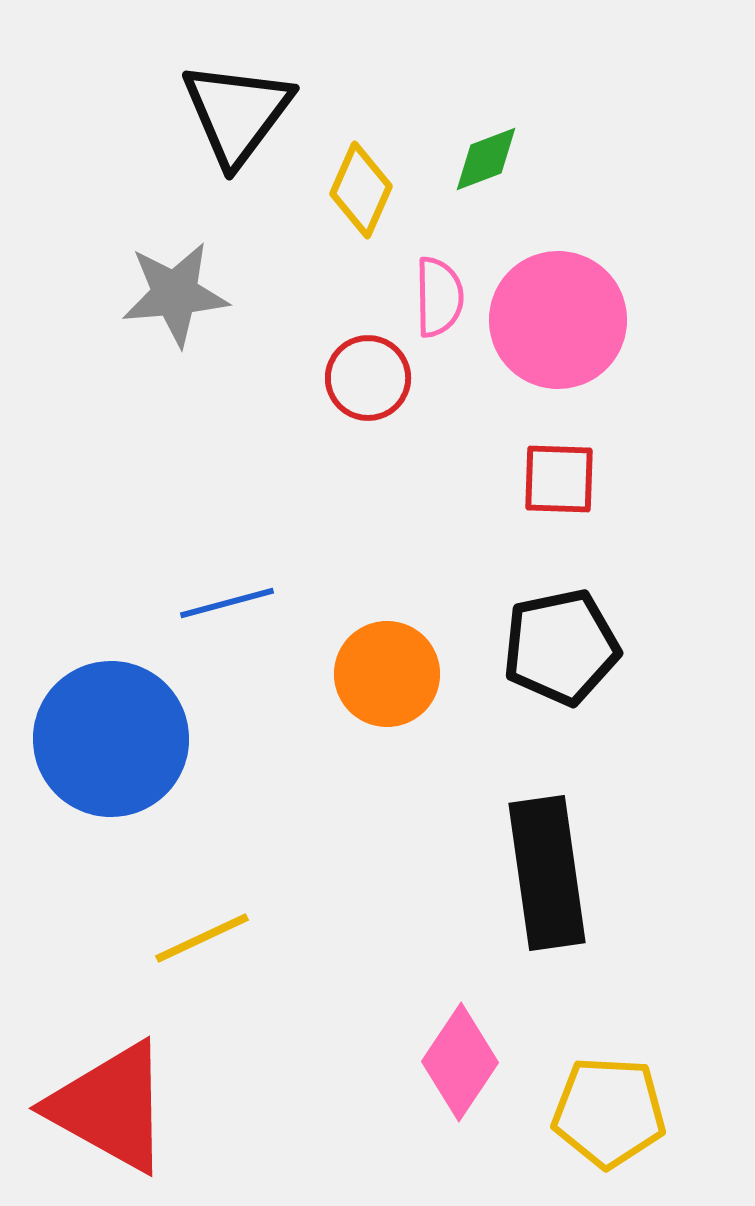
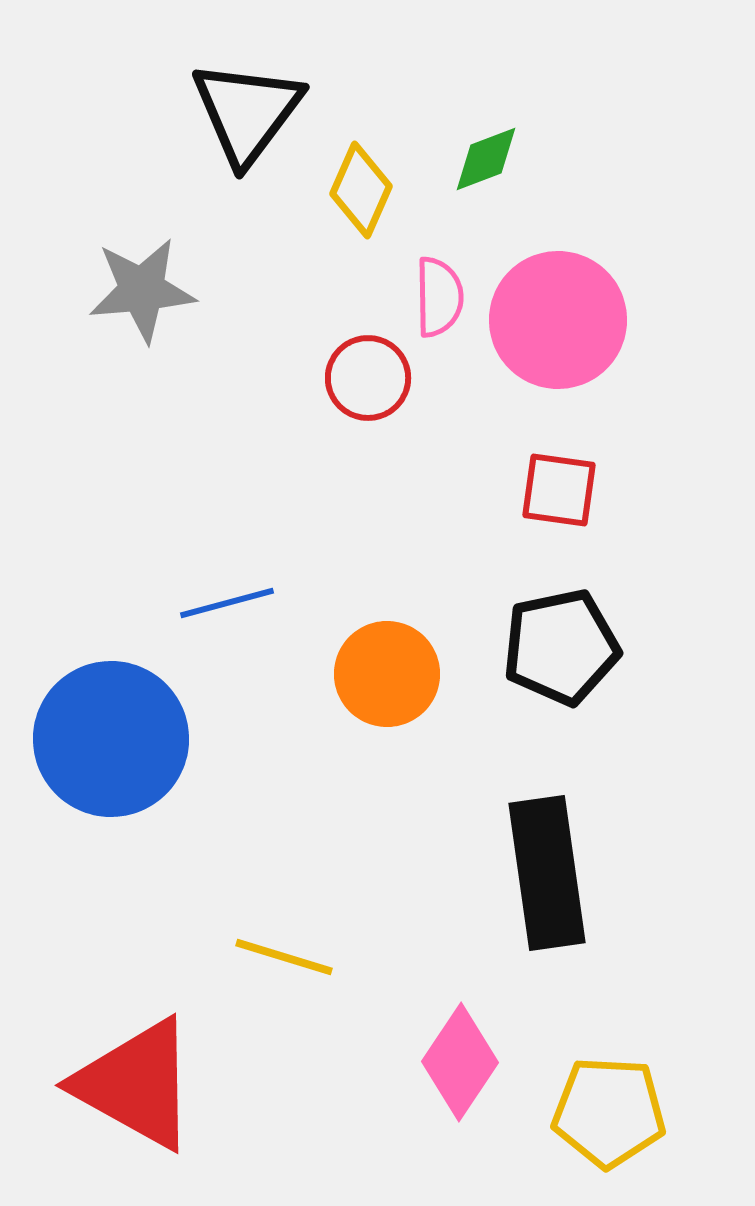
black triangle: moved 10 px right, 1 px up
gray star: moved 33 px left, 4 px up
red square: moved 11 px down; rotated 6 degrees clockwise
yellow line: moved 82 px right, 19 px down; rotated 42 degrees clockwise
red triangle: moved 26 px right, 23 px up
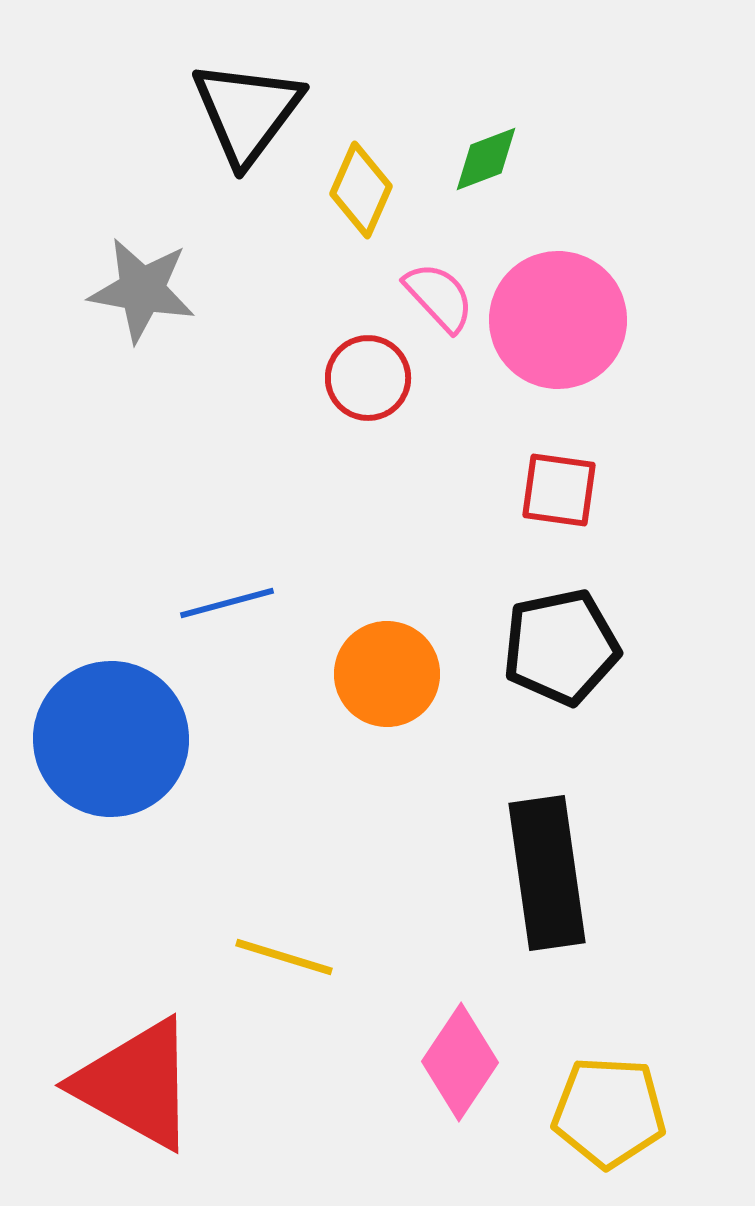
gray star: rotated 15 degrees clockwise
pink semicircle: rotated 42 degrees counterclockwise
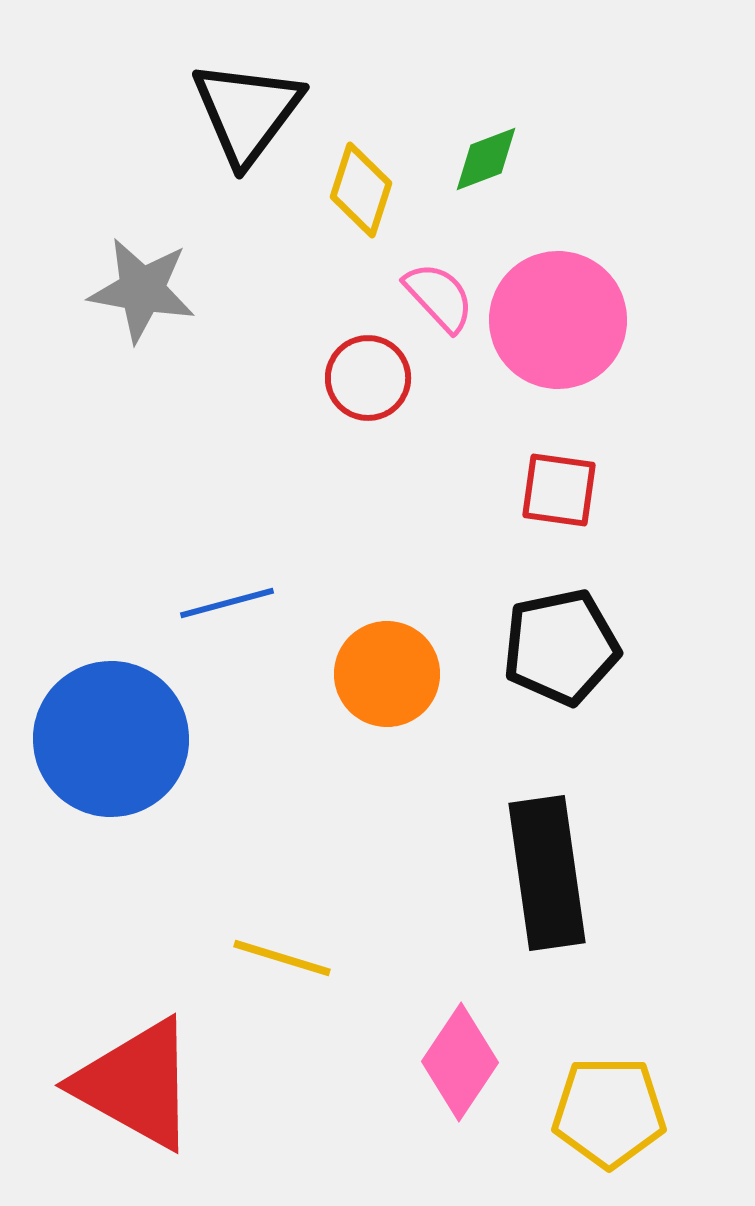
yellow diamond: rotated 6 degrees counterclockwise
yellow line: moved 2 px left, 1 px down
yellow pentagon: rotated 3 degrees counterclockwise
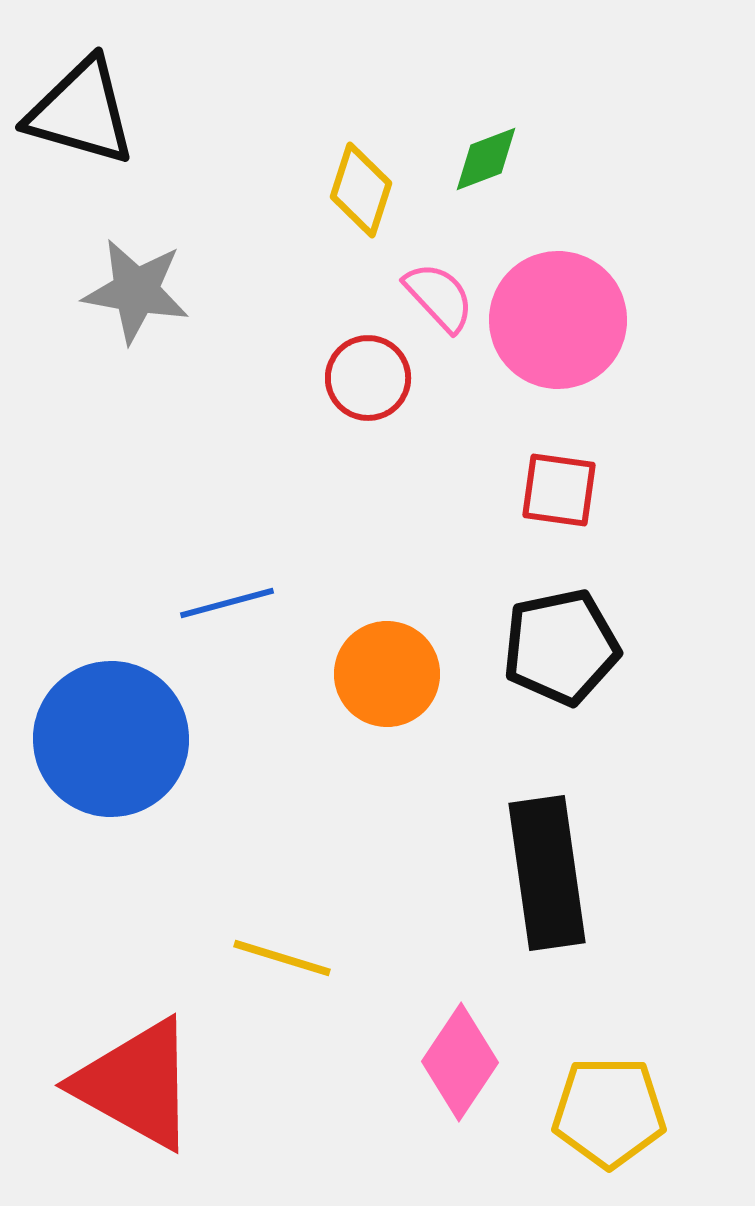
black triangle: moved 166 px left; rotated 51 degrees counterclockwise
gray star: moved 6 px left, 1 px down
